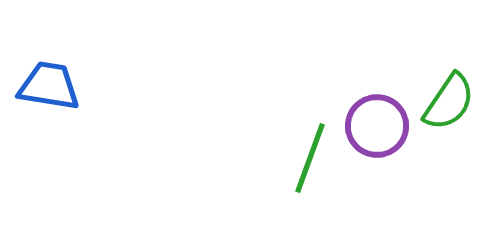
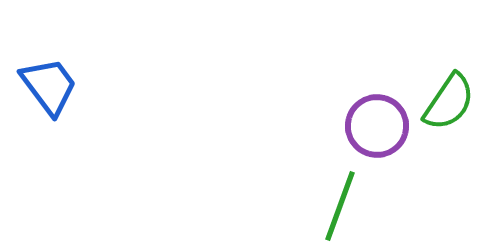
blue trapezoid: rotated 44 degrees clockwise
green line: moved 30 px right, 48 px down
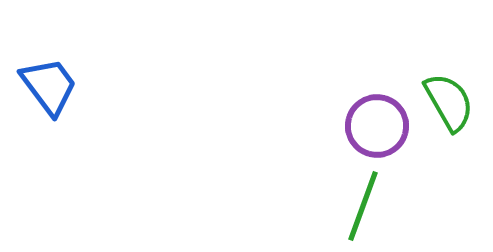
green semicircle: rotated 64 degrees counterclockwise
green line: moved 23 px right
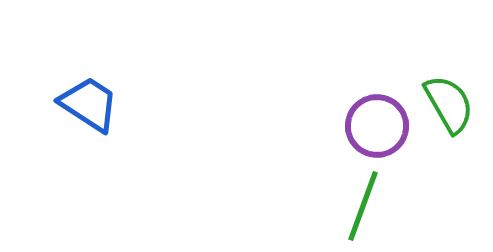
blue trapezoid: moved 40 px right, 18 px down; rotated 20 degrees counterclockwise
green semicircle: moved 2 px down
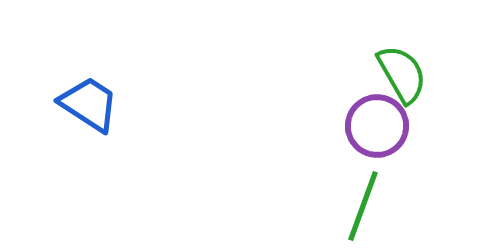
green semicircle: moved 47 px left, 30 px up
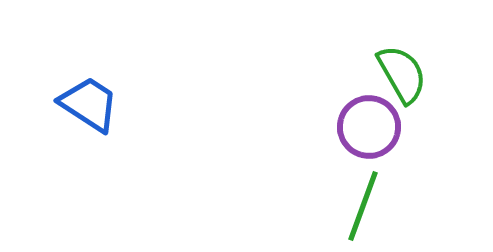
purple circle: moved 8 px left, 1 px down
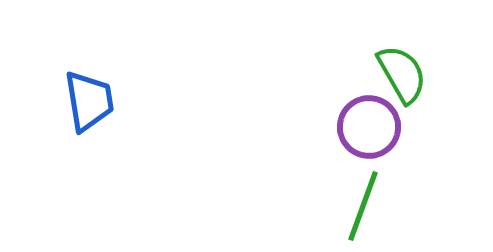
blue trapezoid: moved 3 px up; rotated 48 degrees clockwise
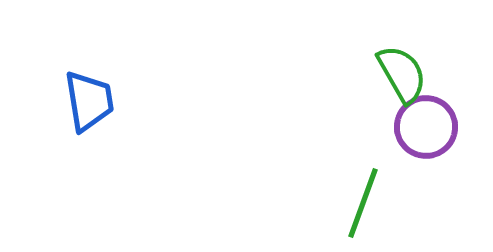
purple circle: moved 57 px right
green line: moved 3 px up
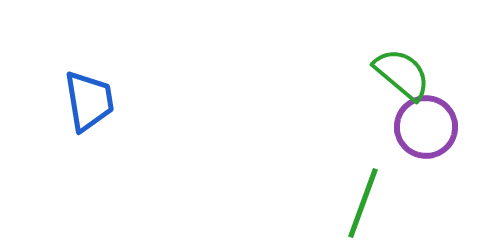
green semicircle: rotated 20 degrees counterclockwise
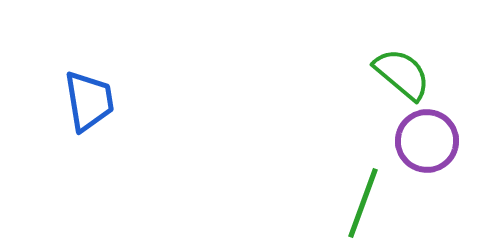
purple circle: moved 1 px right, 14 px down
